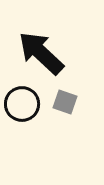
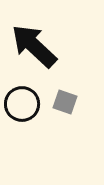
black arrow: moved 7 px left, 7 px up
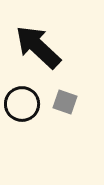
black arrow: moved 4 px right, 1 px down
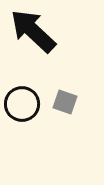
black arrow: moved 5 px left, 16 px up
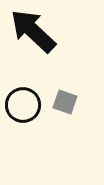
black circle: moved 1 px right, 1 px down
